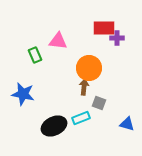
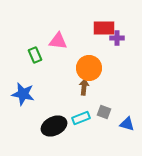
gray square: moved 5 px right, 9 px down
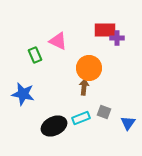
red rectangle: moved 1 px right, 2 px down
pink triangle: rotated 18 degrees clockwise
blue triangle: moved 1 px right, 1 px up; rotated 49 degrees clockwise
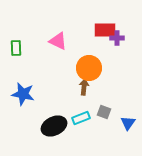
green rectangle: moved 19 px left, 7 px up; rotated 21 degrees clockwise
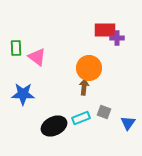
pink triangle: moved 21 px left, 16 px down; rotated 12 degrees clockwise
blue star: rotated 10 degrees counterclockwise
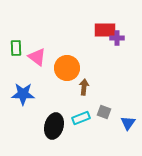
orange circle: moved 22 px left
black ellipse: rotated 50 degrees counterclockwise
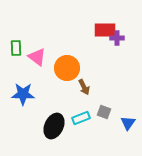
brown arrow: rotated 147 degrees clockwise
black ellipse: rotated 10 degrees clockwise
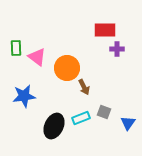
purple cross: moved 11 px down
blue star: moved 1 px right, 2 px down; rotated 10 degrees counterclockwise
